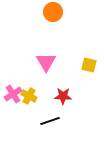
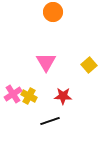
yellow square: rotated 35 degrees clockwise
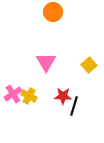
black line: moved 24 px right, 15 px up; rotated 54 degrees counterclockwise
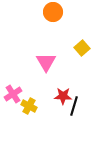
yellow square: moved 7 px left, 17 px up
yellow cross: moved 10 px down
